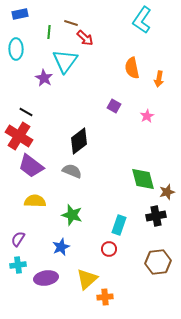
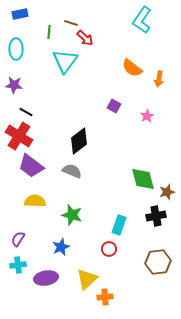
orange semicircle: rotated 40 degrees counterclockwise
purple star: moved 30 px left, 7 px down; rotated 24 degrees counterclockwise
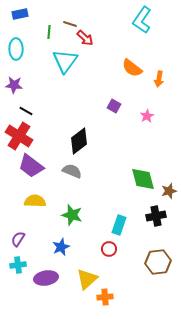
brown line: moved 1 px left, 1 px down
black line: moved 1 px up
brown star: moved 2 px right, 1 px up
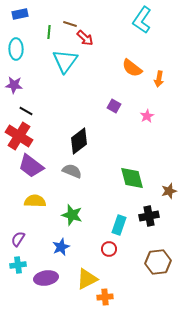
green diamond: moved 11 px left, 1 px up
black cross: moved 7 px left
yellow triangle: rotated 15 degrees clockwise
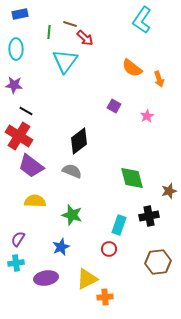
orange arrow: rotated 28 degrees counterclockwise
cyan cross: moved 2 px left, 2 px up
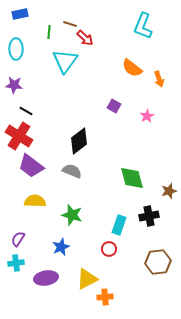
cyan L-shape: moved 1 px right, 6 px down; rotated 12 degrees counterclockwise
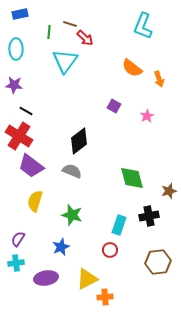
yellow semicircle: rotated 75 degrees counterclockwise
red circle: moved 1 px right, 1 px down
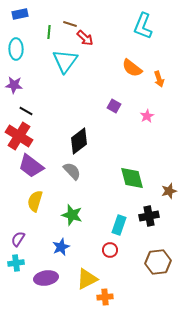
gray semicircle: rotated 24 degrees clockwise
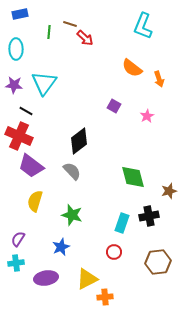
cyan triangle: moved 21 px left, 22 px down
red cross: rotated 8 degrees counterclockwise
green diamond: moved 1 px right, 1 px up
cyan rectangle: moved 3 px right, 2 px up
red circle: moved 4 px right, 2 px down
